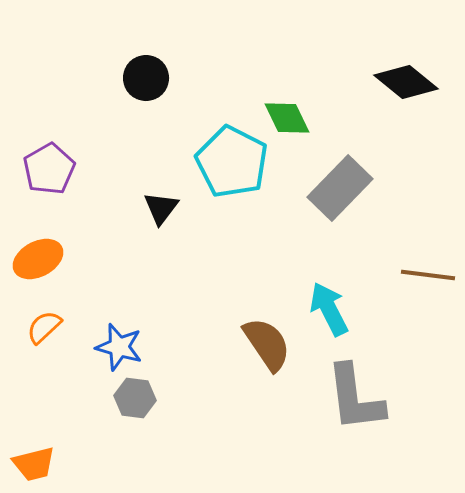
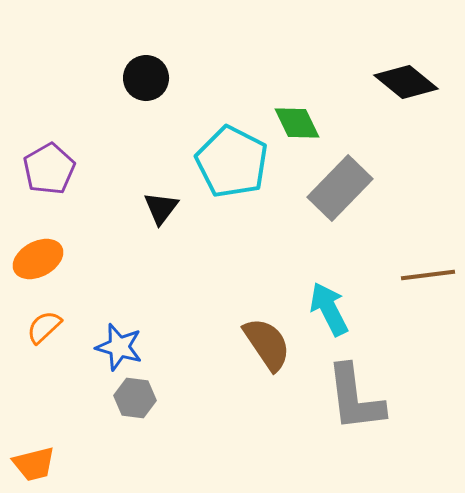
green diamond: moved 10 px right, 5 px down
brown line: rotated 14 degrees counterclockwise
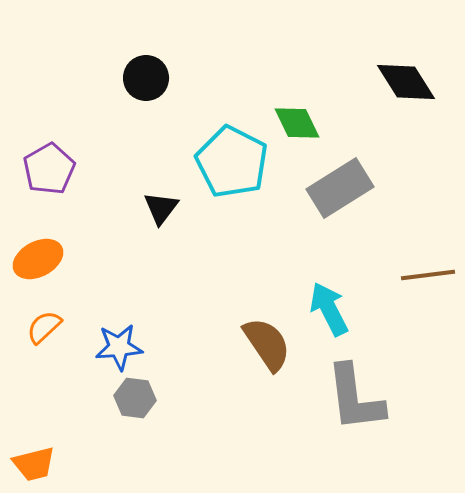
black diamond: rotated 18 degrees clockwise
gray rectangle: rotated 14 degrees clockwise
blue star: rotated 21 degrees counterclockwise
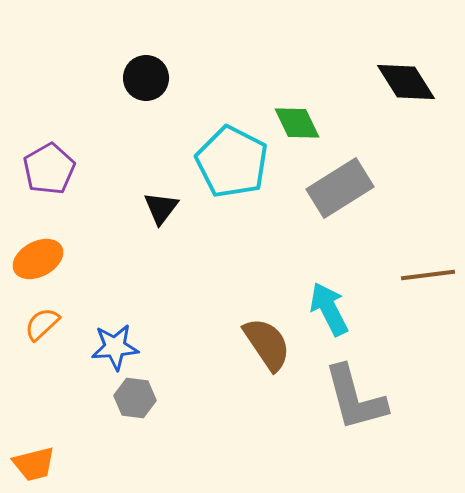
orange semicircle: moved 2 px left, 3 px up
blue star: moved 4 px left
gray L-shape: rotated 8 degrees counterclockwise
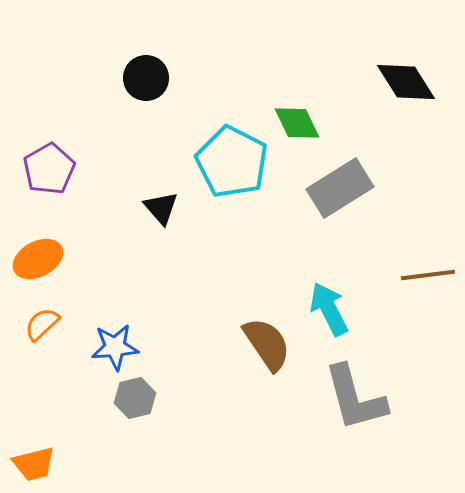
black triangle: rotated 18 degrees counterclockwise
gray hexagon: rotated 21 degrees counterclockwise
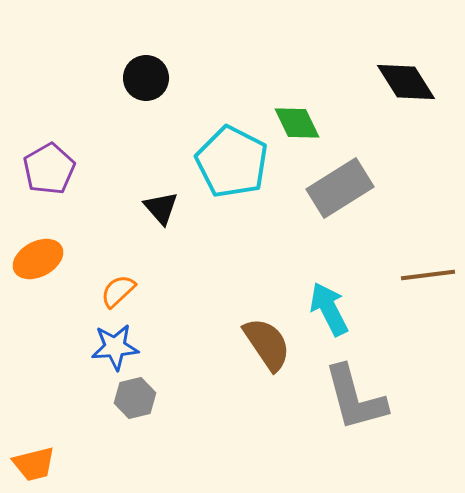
orange semicircle: moved 76 px right, 33 px up
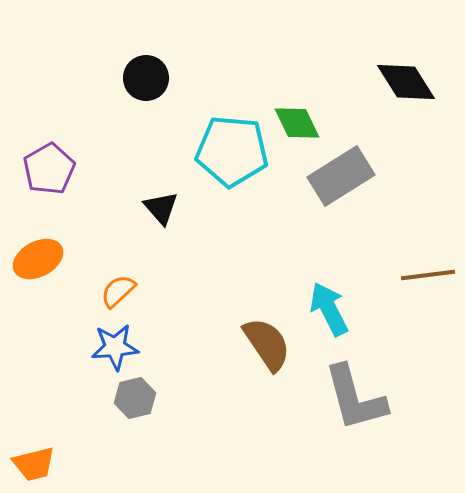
cyan pentagon: moved 11 px up; rotated 22 degrees counterclockwise
gray rectangle: moved 1 px right, 12 px up
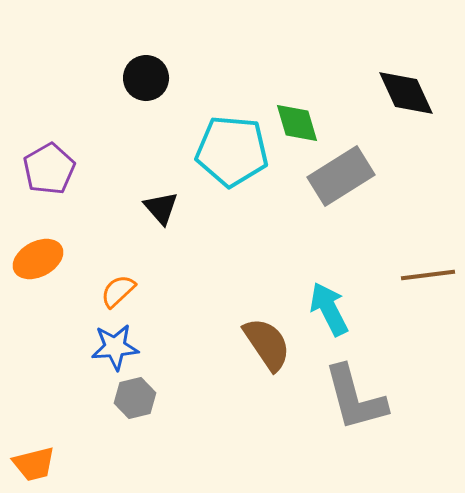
black diamond: moved 11 px down; rotated 8 degrees clockwise
green diamond: rotated 9 degrees clockwise
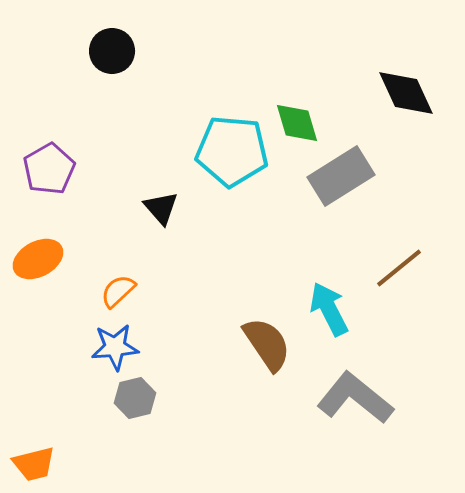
black circle: moved 34 px left, 27 px up
brown line: moved 29 px left, 7 px up; rotated 32 degrees counterclockwise
gray L-shape: rotated 144 degrees clockwise
